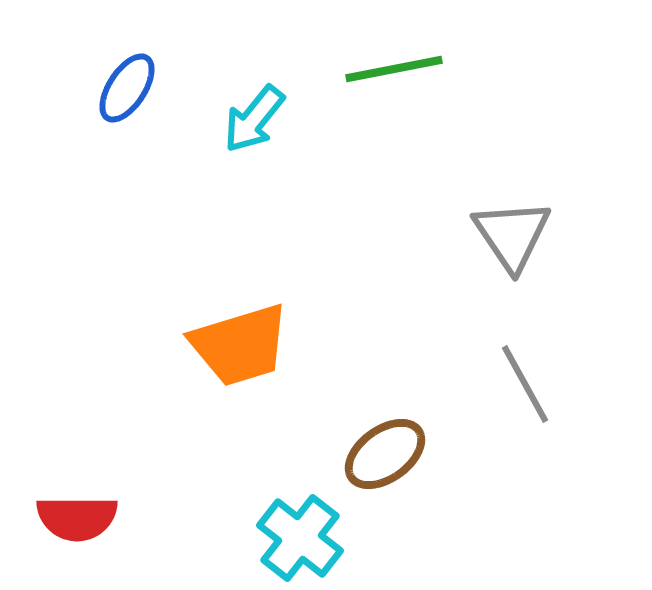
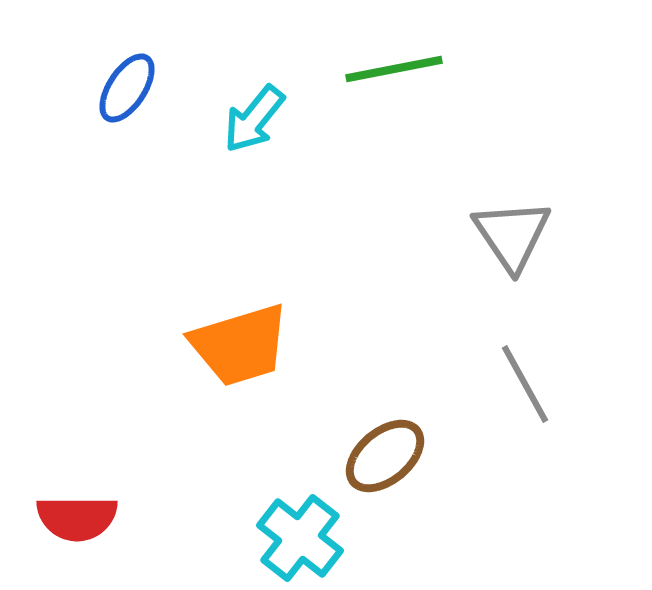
brown ellipse: moved 2 px down; rotated 4 degrees counterclockwise
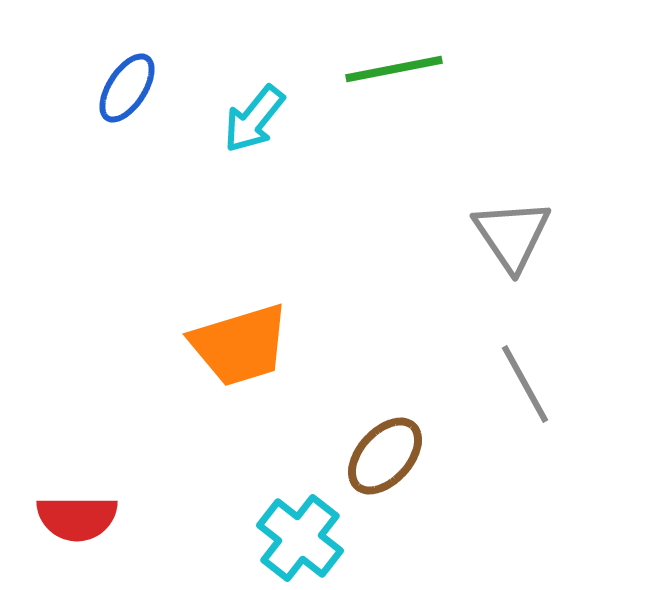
brown ellipse: rotated 8 degrees counterclockwise
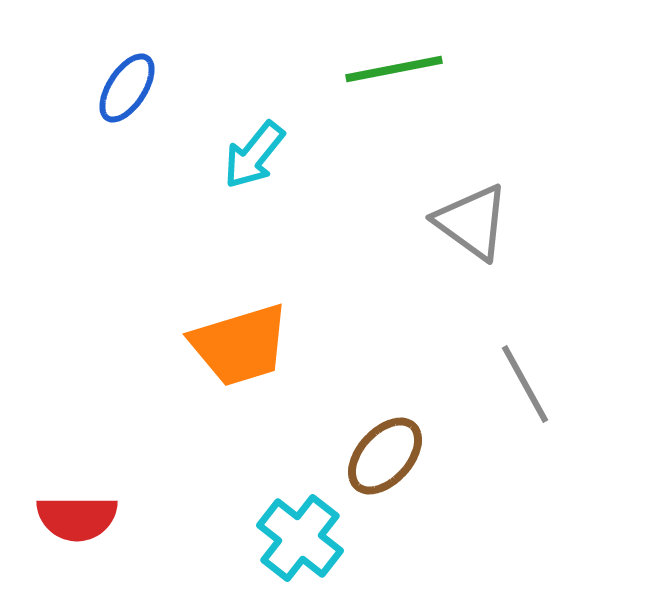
cyan arrow: moved 36 px down
gray triangle: moved 40 px left, 13 px up; rotated 20 degrees counterclockwise
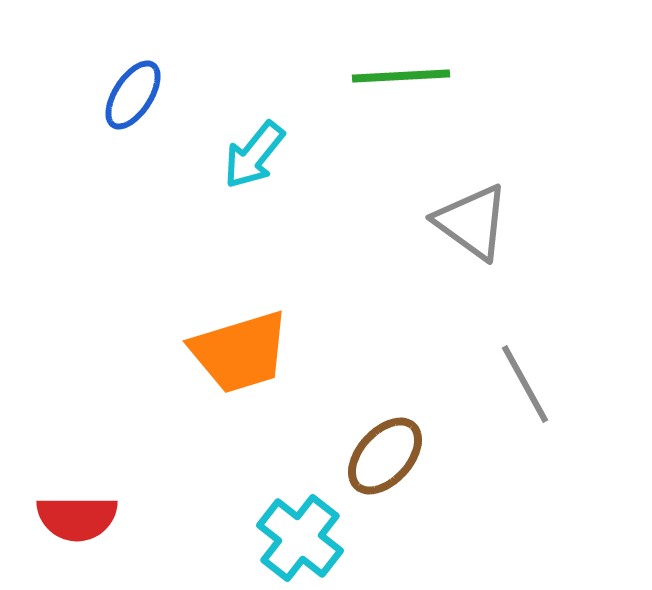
green line: moved 7 px right, 7 px down; rotated 8 degrees clockwise
blue ellipse: moved 6 px right, 7 px down
orange trapezoid: moved 7 px down
